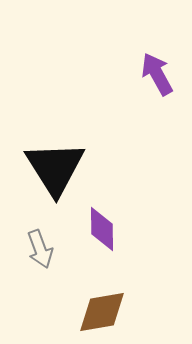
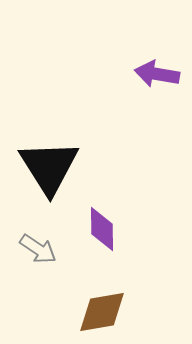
purple arrow: rotated 51 degrees counterclockwise
black triangle: moved 6 px left, 1 px up
gray arrow: moved 2 px left; rotated 36 degrees counterclockwise
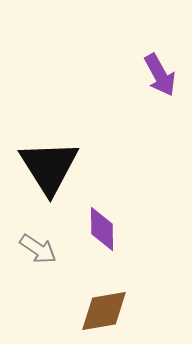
purple arrow: moved 3 px right, 1 px down; rotated 129 degrees counterclockwise
brown diamond: moved 2 px right, 1 px up
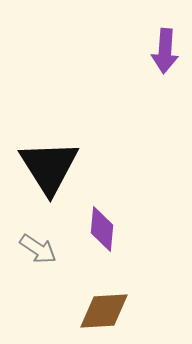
purple arrow: moved 5 px right, 24 px up; rotated 33 degrees clockwise
purple diamond: rotated 6 degrees clockwise
brown diamond: rotated 6 degrees clockwise
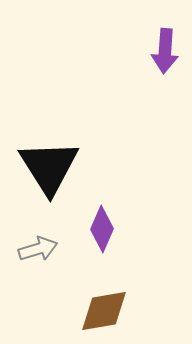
purple diamond: rotated 18 degrees clockwise
gray arrow: rotated 51 degrees counterclockwise
brown diamond: rotated 6 degrees counterclockwise
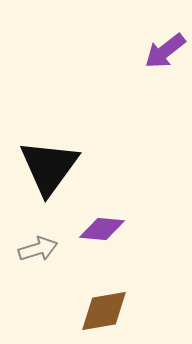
purple arrow: rotated 48 degrees clockwise
black triangle: rotated 8 degrees clockwise
purple diamond: rotated 72 degrees clockwise
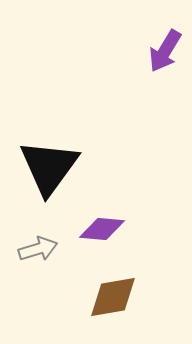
purple arrow: rotated 21 degrees counterclockwise
brown diamond: moved 9 px right, 14 px up
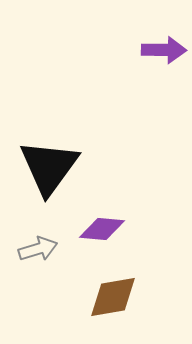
purple arrow: moved 1 px left, 1 px up; rotated 120 degrees counterclockwise
